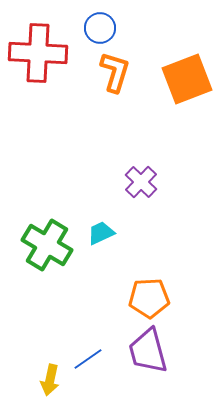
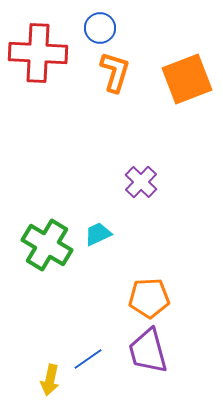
cyan trapezoid: moved 3 px left, 1 px down
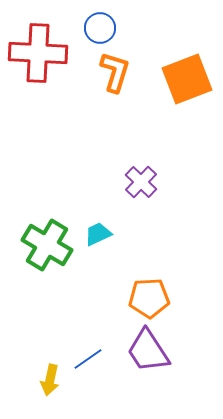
purple trapezoid: rotated 18 degrees counterclockwise
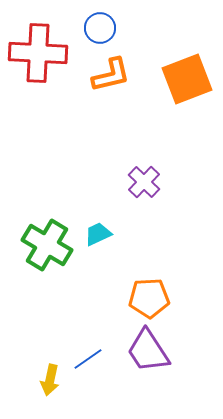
orange L-shape: moved 4 px left, 3 px down; rotated 60 degrees clockwise
purple cross: moved 3 px right
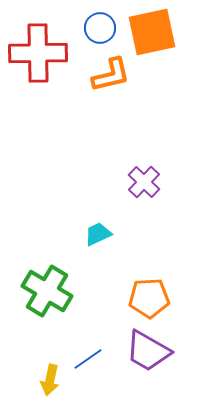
red cross: rotated 4 degrees counterclockwise
orange square: moved 35 px left, 47 px up; rotated 9 degrees clockwise
green cross: moved 46 px down
purple trapezoid: rotated 27 degrees counterclockwise
